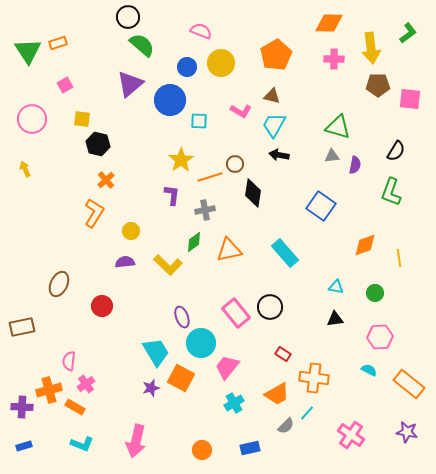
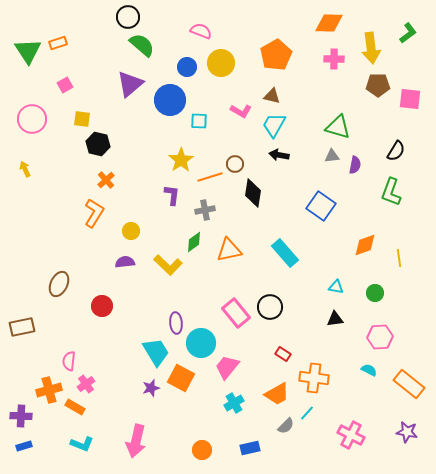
purple ellipse at (182, 317): moved 6 px left, 6 px down; rotated 15 degrees clockwise
purple cross at (22, 407): moved 1 px left, 9 px down
pink cross at (351, 435): rotated 8 degrees counterclockwise
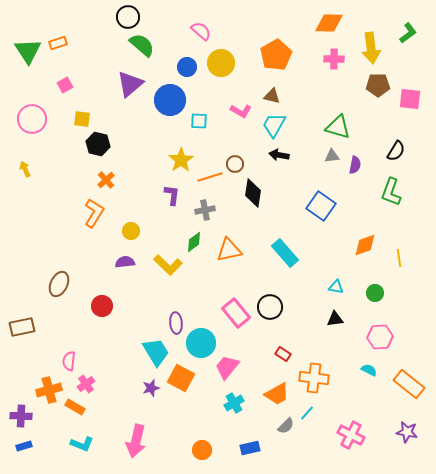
pink semicircle at (201, 31): rotated 20 degrees clockwise
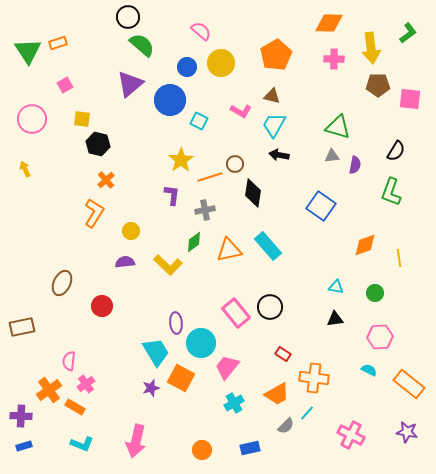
cyan square at (199, 121): rotated 24 degrees clockwise
cyan rectangle at (285, 253): moved 17 px left, 7 px up
brown ellipse at (59, 284): moved 3 px right, 1 px up
orange cross at (49, 390): rotated 20 degrees counterclockwise
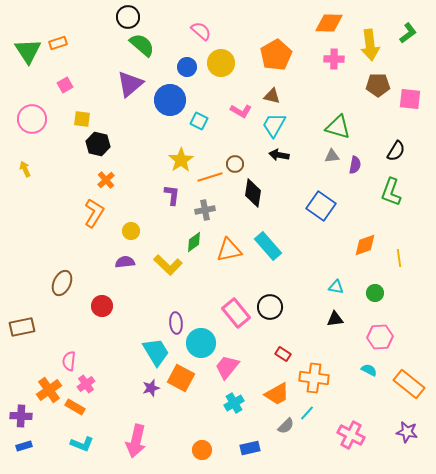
yellow arrow at (371, 48): moved 1 px left, 3 px up
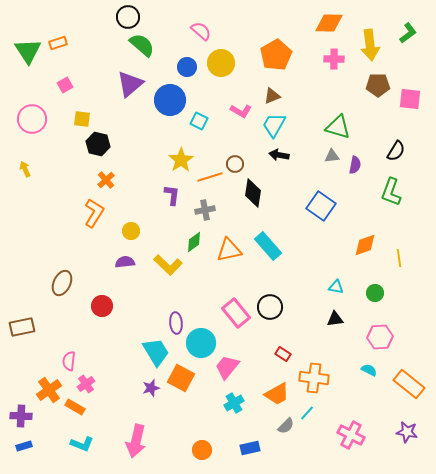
brown triangle at (272, 96): rotated 36 degrees counterclockwise
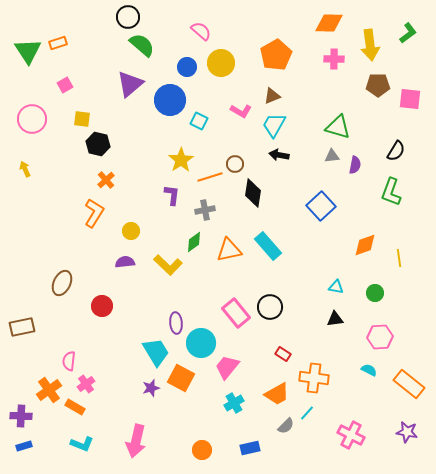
blue square at (321, 206): rotated 12 degrees clockwise
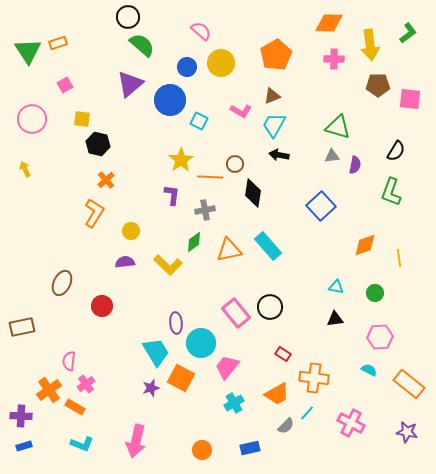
orange line at (210, 177): rotated 20 degrees clockwise
pink cross at (351, 435): moved 12 px up
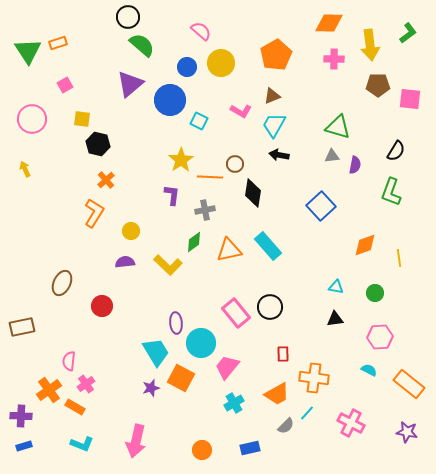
red rectangle at (283, 354): rotated 56 degrees clockwise
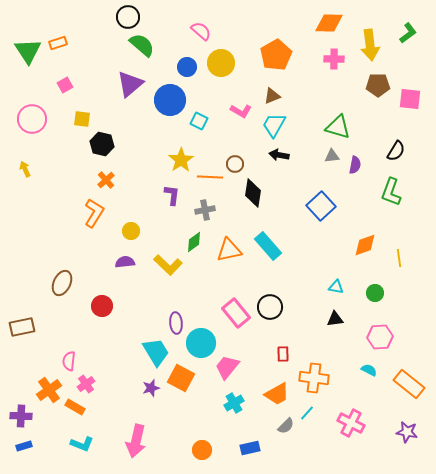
black hexagon at (98, 144): moved 4 px right
